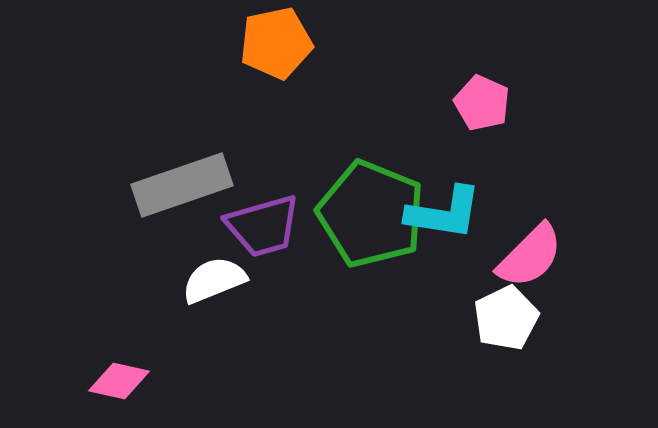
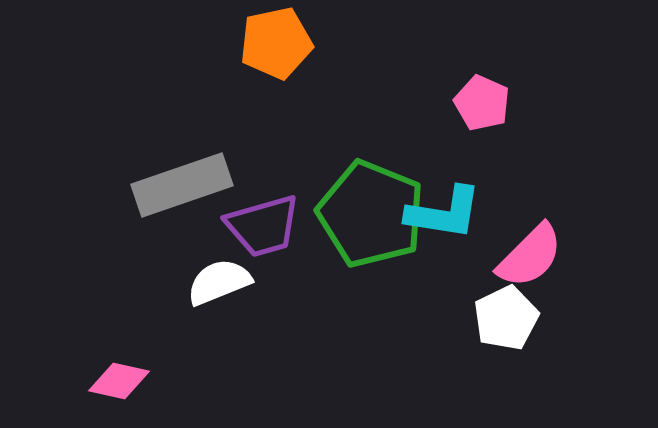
white semicircle: moved 5 px right, 2 px down
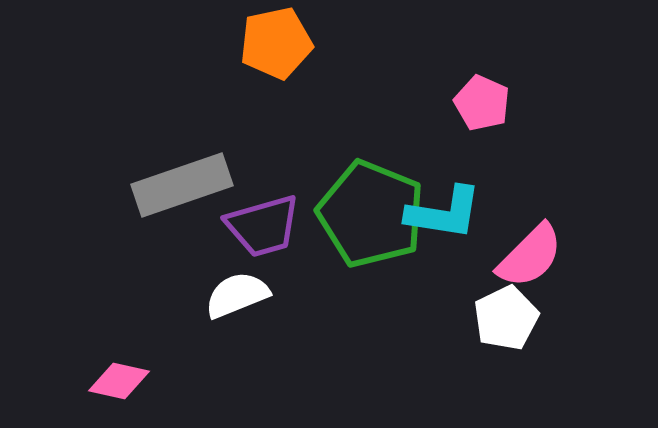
white semicircle: moved 18 px right, 13 px down
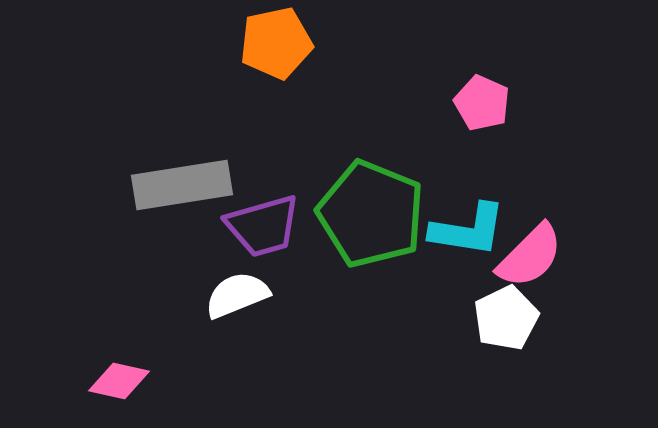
gray rectangle: rotated 10 degrees clockwise
cyan L-shape: moved 24 px right, 17 px down
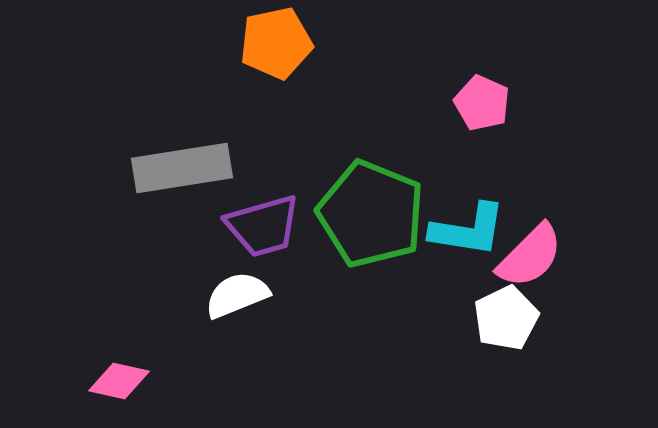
gray rectangle: moved 17 px up
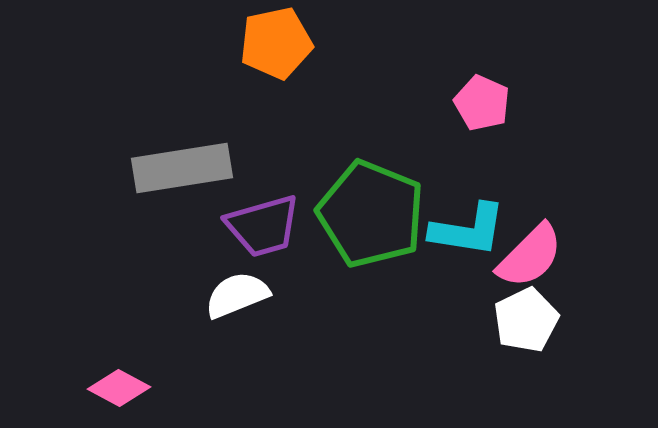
white pentagon: moved 20 px right, 2 px down
pink diamond: moved 7 px down; rotated 16 degrees clockwise
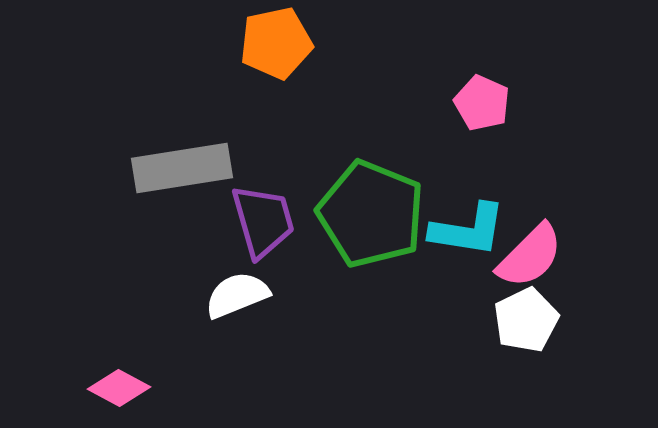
purple trapezoid: moved 5 px up; rotated 90 degrees counterclockwise
